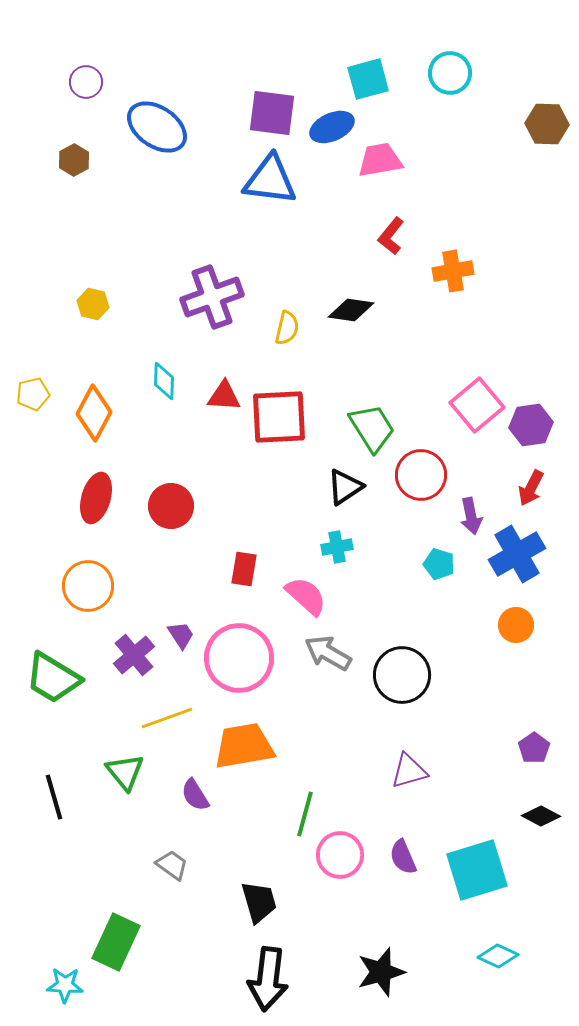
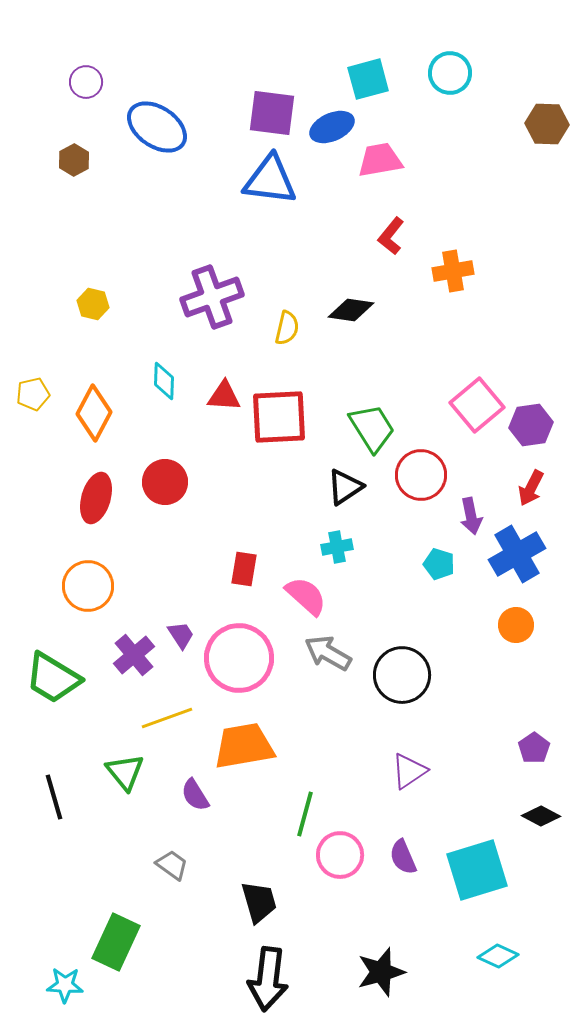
red circle at (171, 506): moved 6 px left, 24 px up
purple triangle at (409, 771): rotated 18 degrees counterclockwise
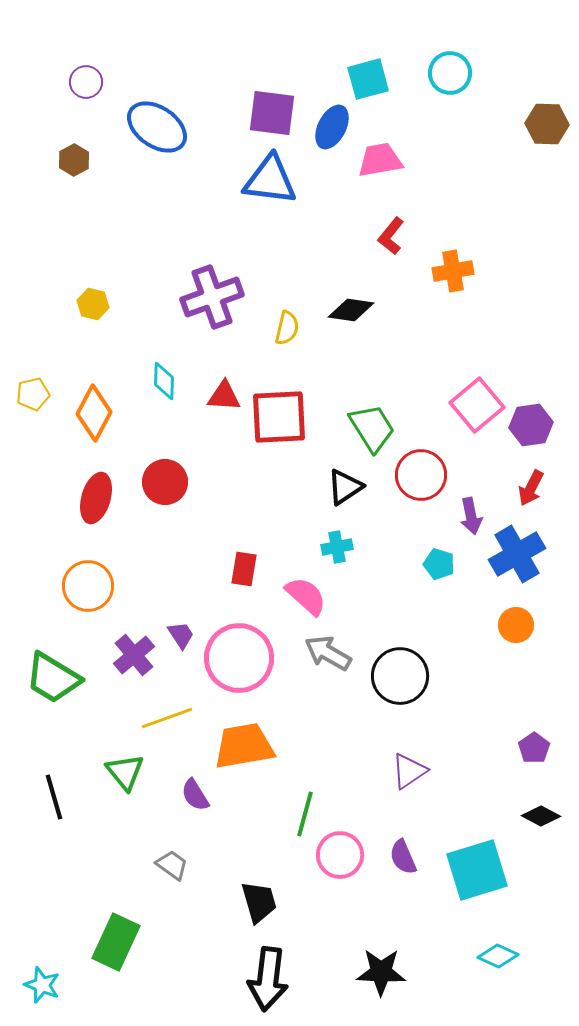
blue ellipse at (332, 127): rotated 39 degrees counterclockwise
black circle at (402, 675): moved 2 px left, 1 px down
black star at (381, 972): rotated 18 degrees clockwise
cyan star at (65, 985): moved 23 px left; rotated 18 degrees clockwise
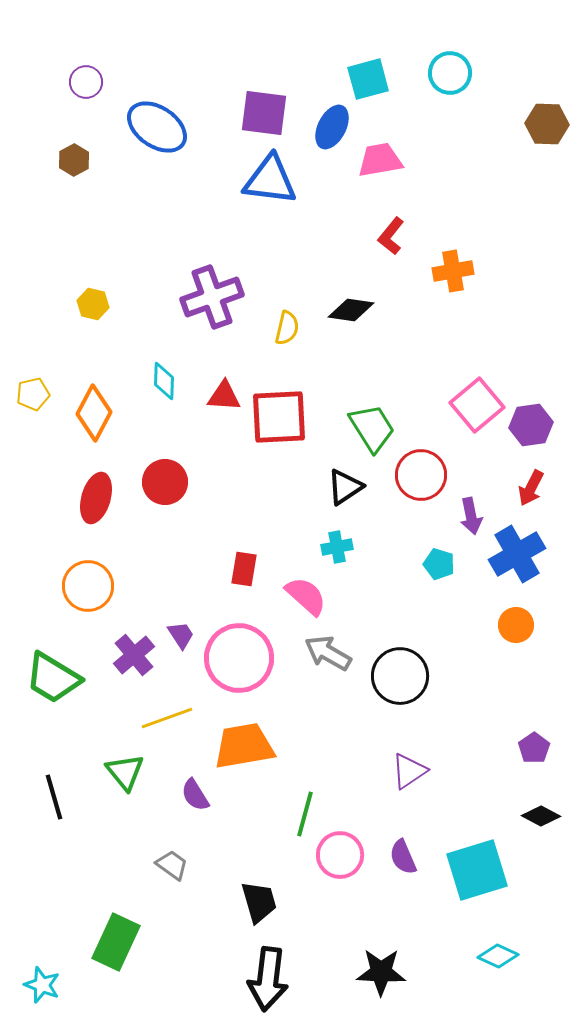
purple square at (272, 113): moved 8 px left
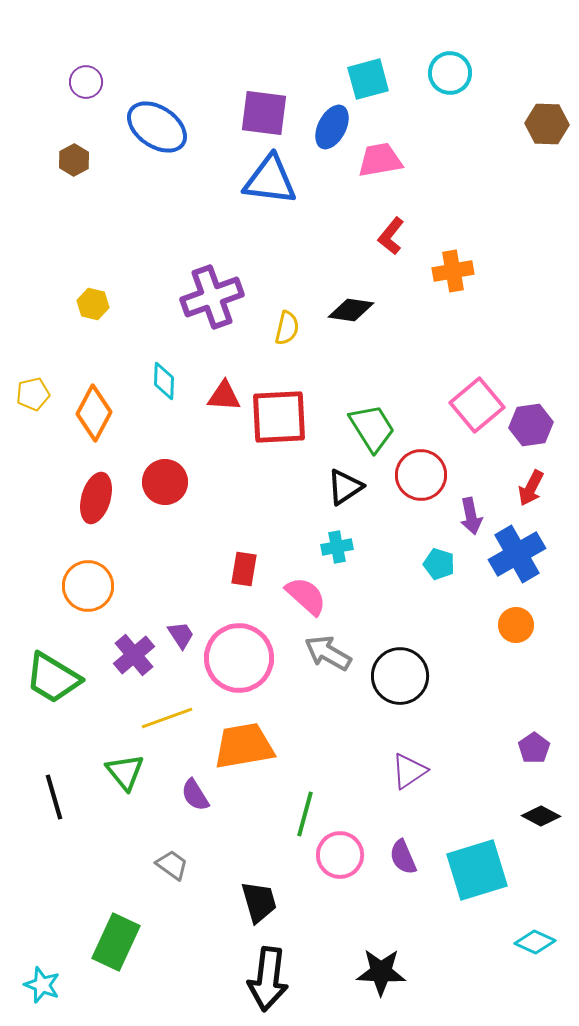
cyan diamond at (498, 956): moved 37 px right, 14 px up
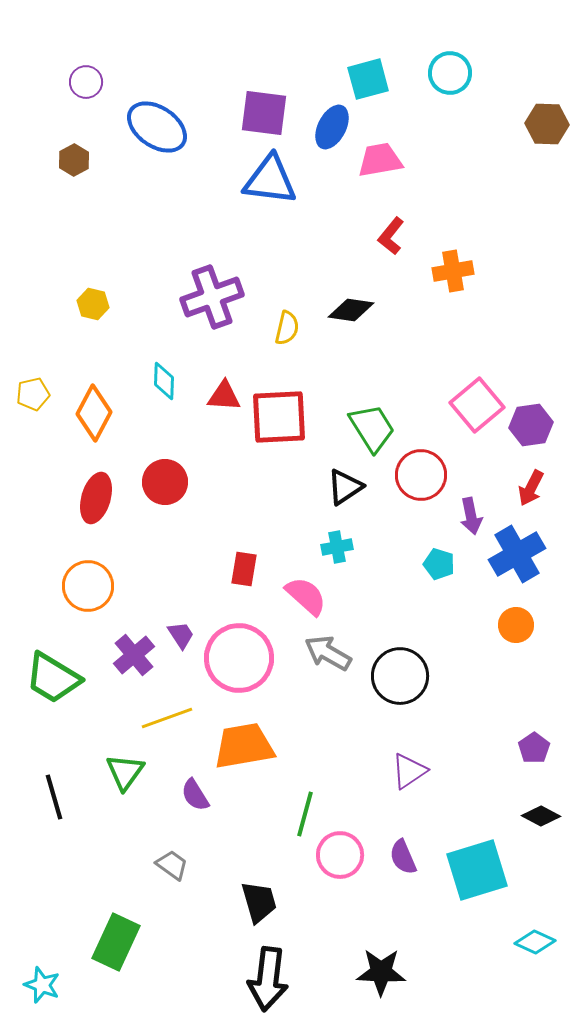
green triangle at (125, 772): rotated 15 degrees clockwise
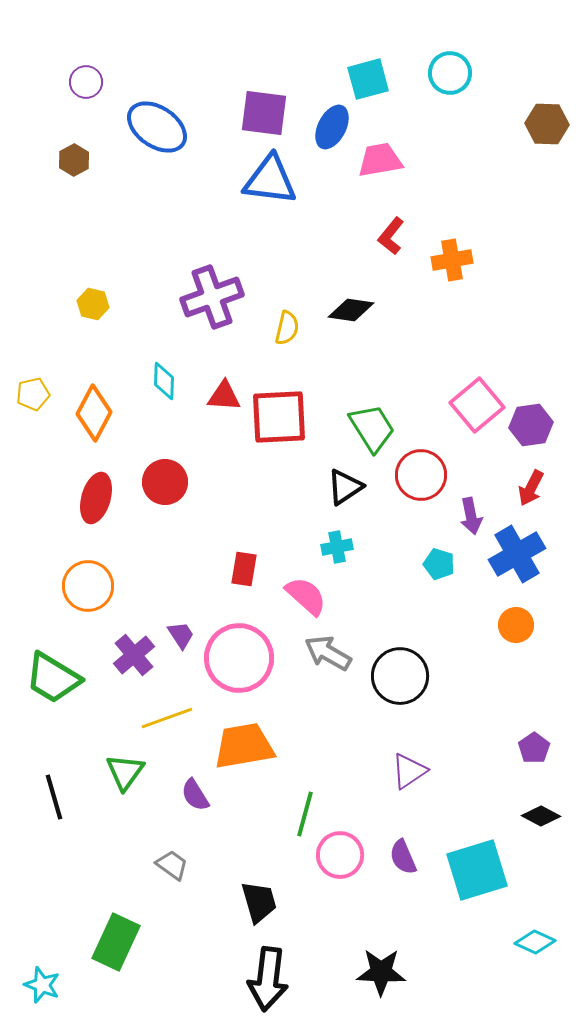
orange cross at (453, 271): moved 1 px left, 11 px up
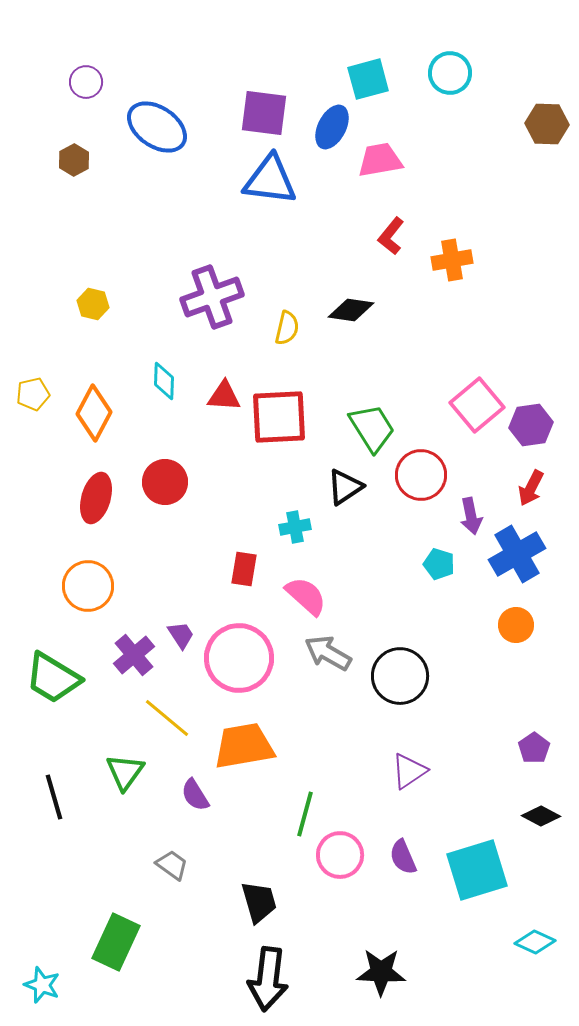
cyan cross at (337, 547): moved 42 px left, 20 px up
yellow line at (167, 718): rotated 60 degrees clockwise
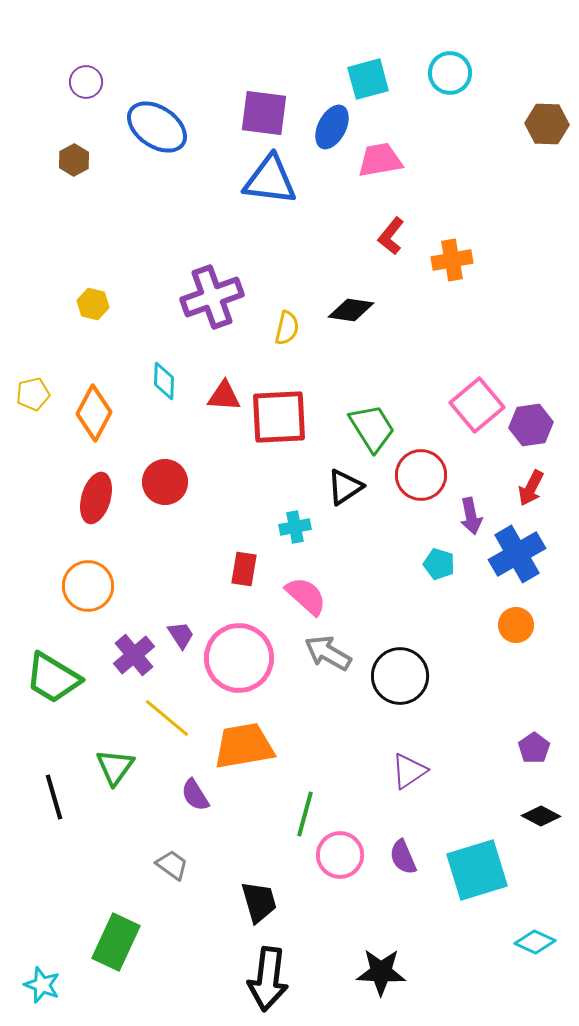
green triangle at (125, 772): moved 10 px left, 5 px up
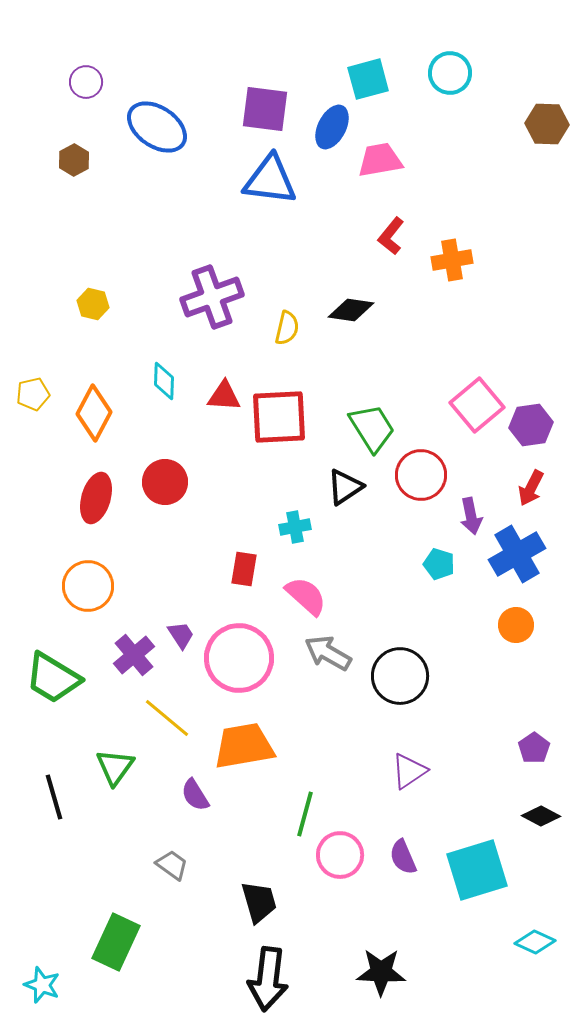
purple square at (264, 113): moved 1 px right, 4 px up
